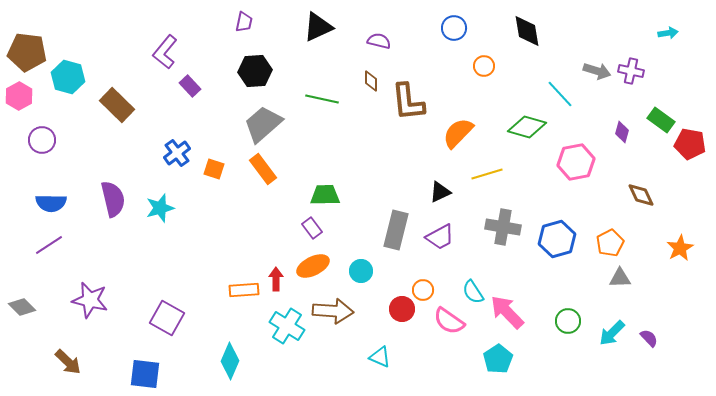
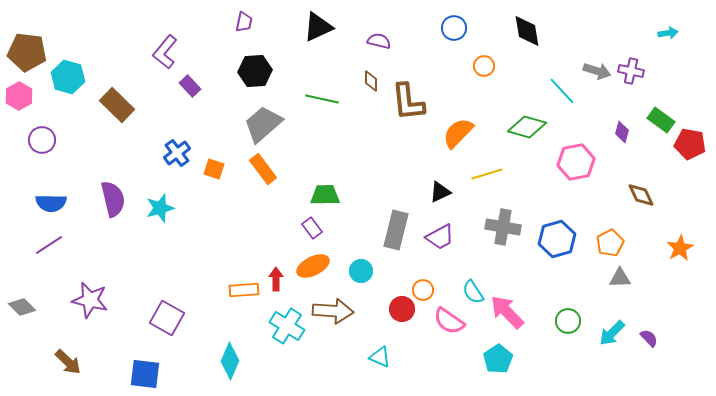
cyan line at (560, 94): moved 2 px right, 3 px up
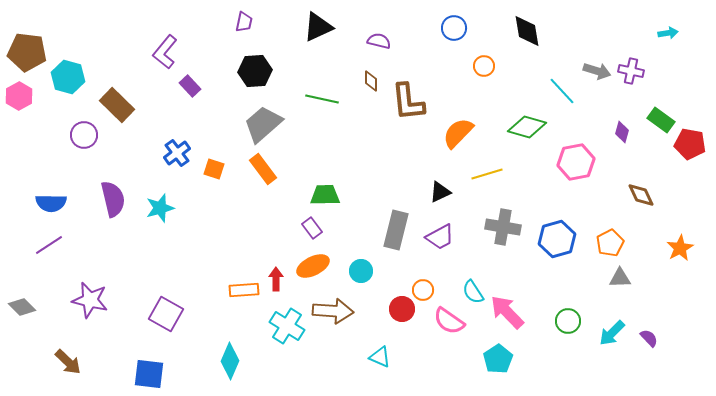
purple circle at (42, 140): moved 42 px right, 5 px up
purple square at (167, 318): moved 1 px left, 4 px up
blue square at (145, 374): moved 4 px right
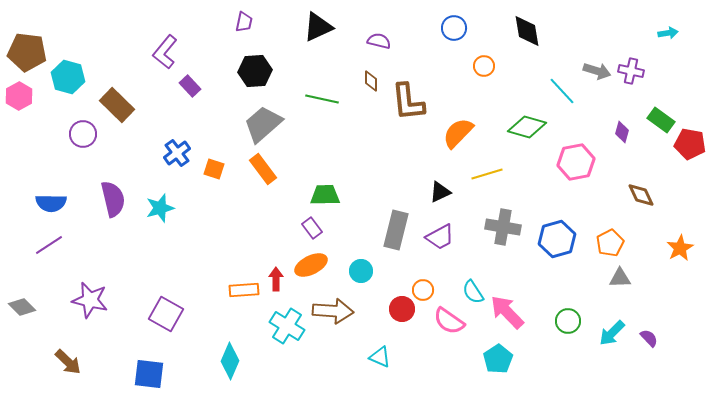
purple circle at (84, 135): moved 1 px left, 1 px up
orange ellipse at (313, 266): moved 2 px left, 1 px up
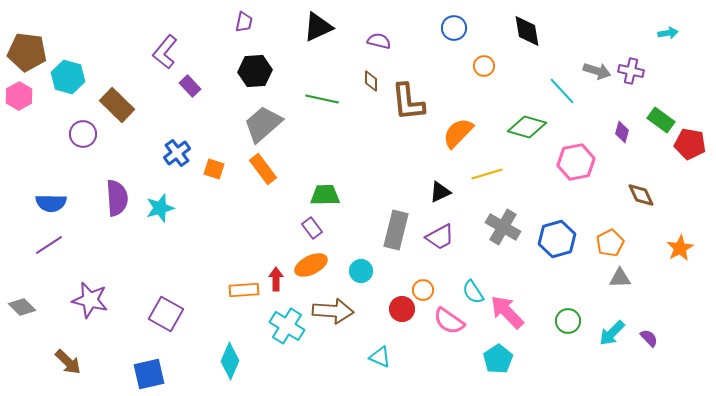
purple semicircle at (113, 199): moved 4 px right, 1 px up; rotated 9 degrees clockwise
gray cross at (503, 227): rotated 20 degrees clockwise
blue square at (149, 374): rotated 20 degrees counterclockwise
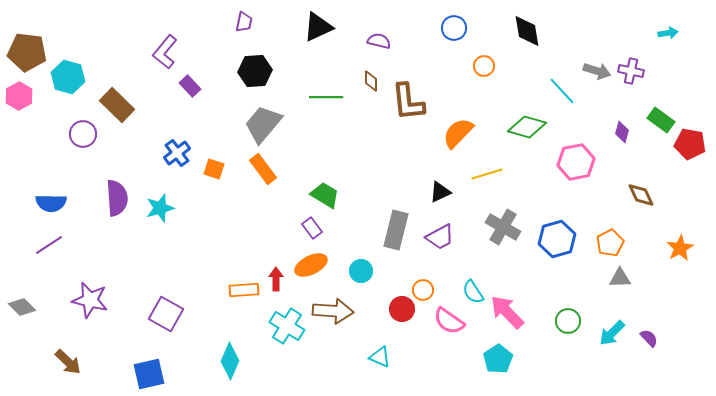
green line at (322, 99): moved 4 px right, 2 px up; rotated 12 degrees counterclockwise
gray trapezoid at (263, 124): rotated 9 degrees counterclockwise
green trapezoid at (325, 195): rotated 32 degrees clockwise
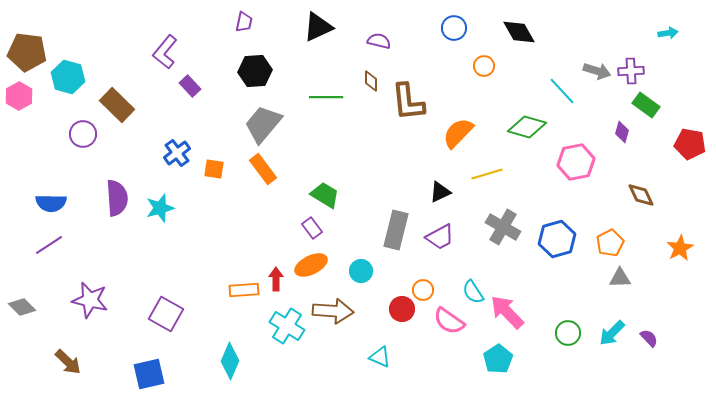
black diamond at (527, 31): moved 8 px left, 1 px down; rotated 20 degrees counterclockwise
purple cross at (631, 71): rotated 15 degrees counterclockwise
green rectangle at (661, 120): moved 15 px left, 15 px up
orange square at (214, 169): rotated 10 degrees counterclockwise
green circle at (568, 321): moved 12 px down
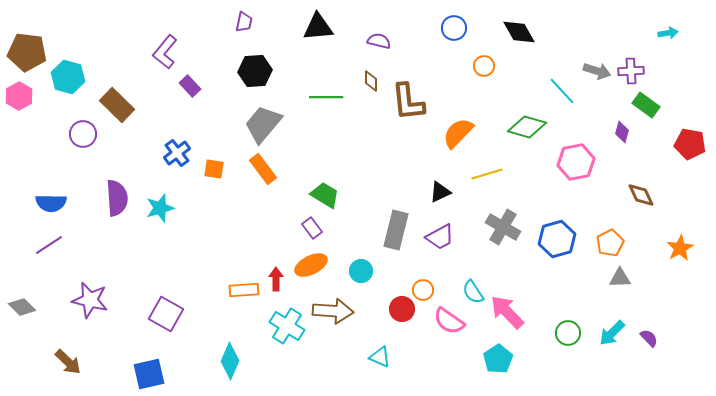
black triangle at (318, 27): rotated 20 degrees clockwise
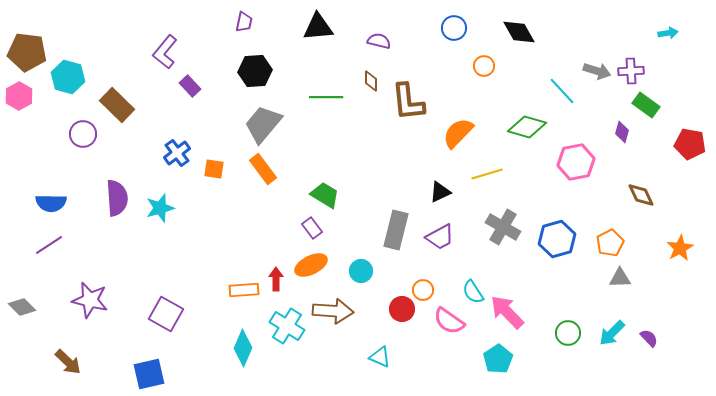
cyan diamond at (230, 361): moved 13 px right, 13 px up
